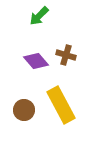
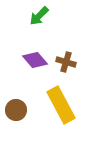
brown cross: moved 7 px down
purple diamond: moved 1 px left, 1 px up
brown circle: moved 8 px left
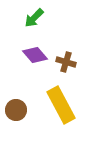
green arrow: moved 5 px left, 2 px down
purple diamond: moved 5 px up
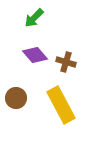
brown circle: moved 12 px up
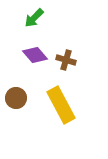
brown cross: moved 2 px up
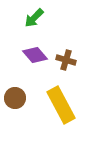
brown circle: moved 1 px left
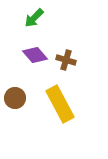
yellow rectangle: moved 1 px left, 1 px up
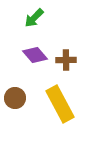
brown cross: rotated 18 degrees counterclockwise
